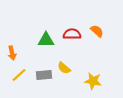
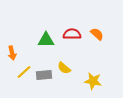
orange semicircle: moved 3 px down
yellow line: moved 5 px right, 3 px up
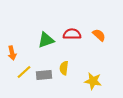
orange semicircle: moved 2 px right, 1 px down
green triangle: rotated 18 degrees counterclockwise
yellow semicircle: rotated 56 degrees clockwise
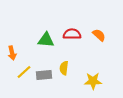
green triangle: rotated 24 degrees clockwise
yellow star: rotated 12 degrees counterclockwise
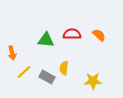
gray rectangle: moved 3 px right, 2 px down; rotated 35 degrees clockwise
